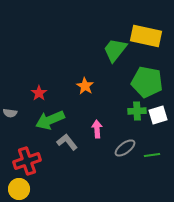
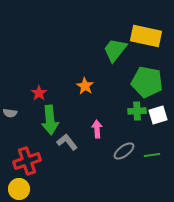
green arrow: rotated 72 degrees counterclockwise
gray ellipse: moved 1 px left, 3 px down
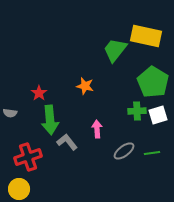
green pentagon: moved 6 px right; rotated 20 degrees clockwise
orange star: rotated 18 degrees counterclockwise
green line: moved 2 px up
red cross: moved 1 px right, 4 px up
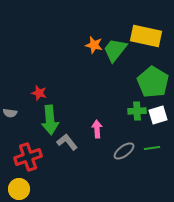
orange star: moved 9 px right, 41 px up
red star: rotated 21 degrees counterclockwise
green line: moved 5 px up
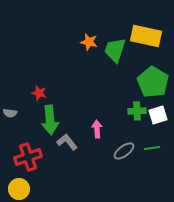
orange star: moved 5 px left, 3 px up
green trapezoid: rotated 20 degrees counterclockwise
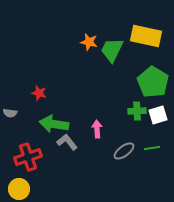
green trapezoid: moved 3 px left; rotated 8 degrees clockwise
green arrow: moved 4 px right, 4 px down; rotated 104 degrees clockwise
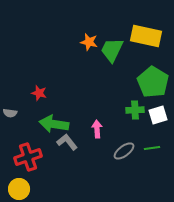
green cross: moved 2 px left, 1 px up
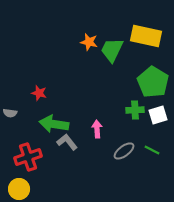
green line: moved 2 px down; rotated 35 degrees clockwise
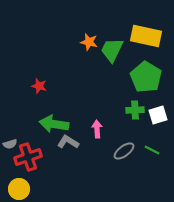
green pentagon: moved 7 px left, 5 px up
red star: moved 7 px up
gray semicircle: moved 31 px down; rotated 24 degrees counterclockwise
gray L-shape: moved 1 px right; rotated 20 degrees counterclockwise
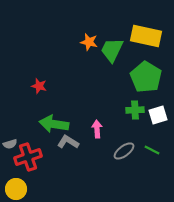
yellow circle: moved 3 px left
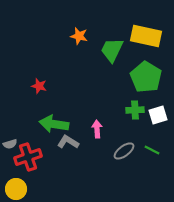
orange star: moved 10 px left, 6 px up
